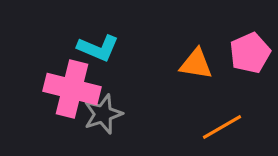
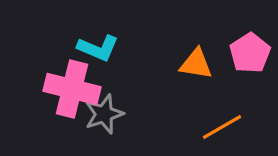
pink pentagon: rotated 9 degrees counterclockwise
gray star: moved 1 px right
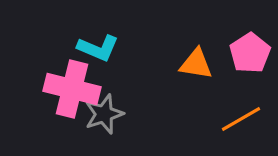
orange line: moved 19 px right, 8 px up
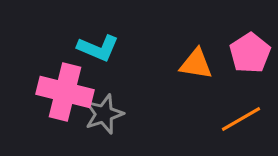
pink cross: moved 7 px left, 3 px down
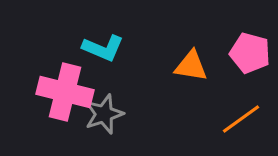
cyan L-shape: moved 5 px right
pink pentagon: rotated 24 degrees counterclockwise
orange triangle: moved 5 px left, 2 px down
orange line: rotated 6 degrees counterclockwise
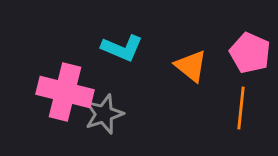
cyan L-shape: moved 19 px right
pink pentagon: rotated 9 degrees clockwise
orange triangle: rotated 30 degrees clockwise
orange line: moved 11 px up; rotated 48 degrees counterclockwise
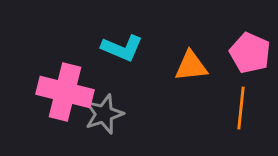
orange triangle: rotated 45 degrees counterclockwise
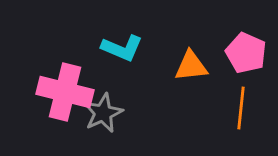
pink pentagon: moved 4 px left
gray star: moved 1 px left, 1 px up; rotated 6 degrees counterclockwise
